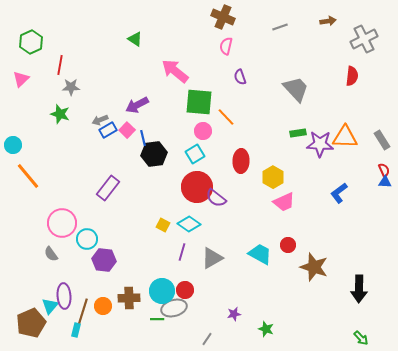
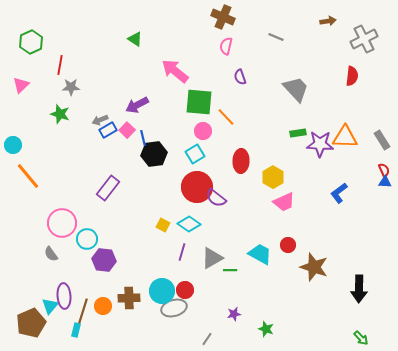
gray line at (280, 27): moved 4 px left, 10 px down; rotated 42 degrees clockwise
pink triangle at (21, 79): moved 6 px down
green line at (157, 319): moved 73 px right, 49 px up
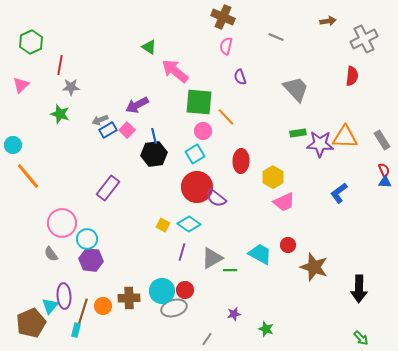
green triangle at (135, 39): moved 14 px right, 8 px down
blue line at (143, 138): moved 11 px right, 2 px up
purple hexagon at (104, 260): moved 13 px left
